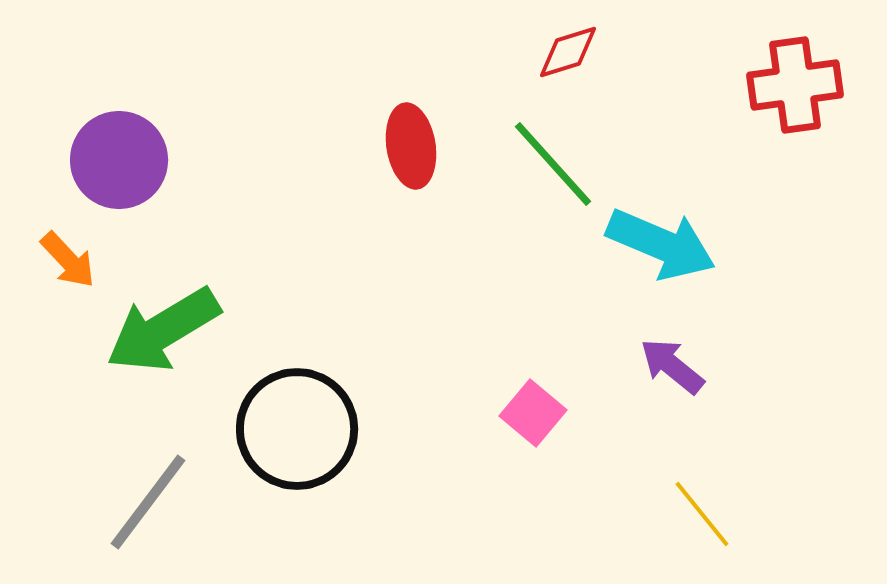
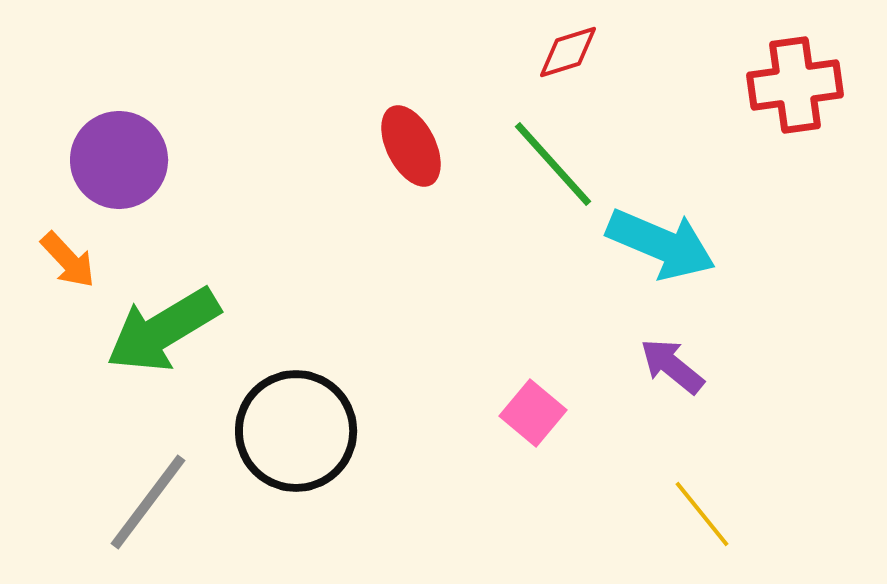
red ellipse: rotated 18 degrees counterclockwise
black circle: moved 1 px left, 2 px down
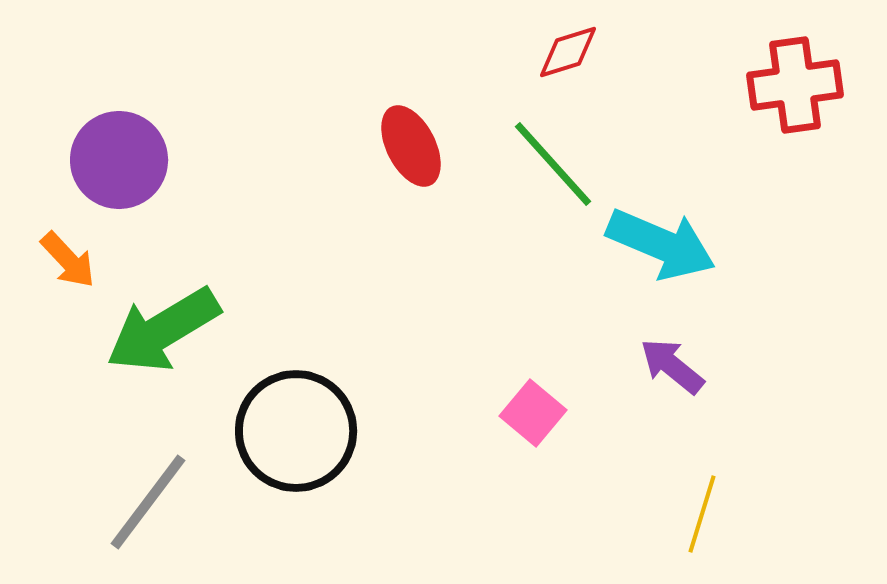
yellow line: rotated 56 degrees clockwise
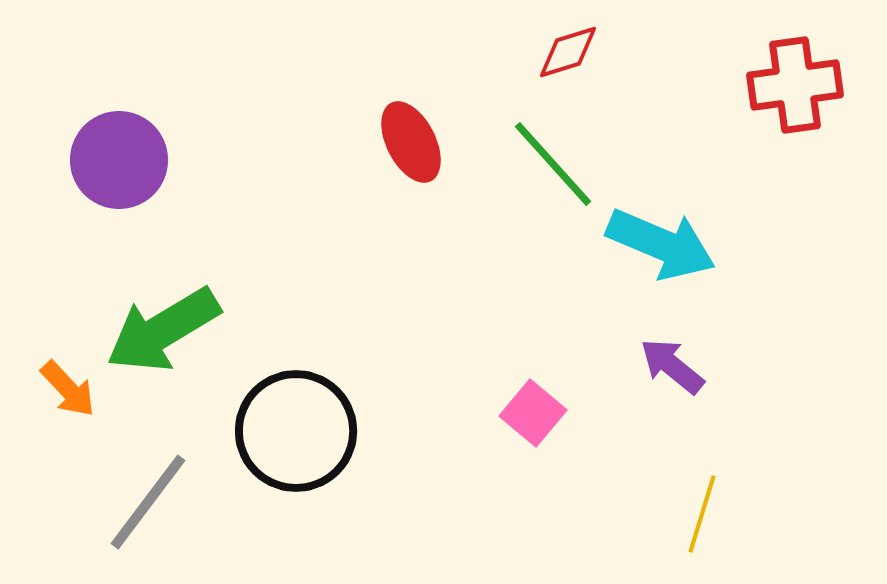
red ellipse: moved 4 px up
orange arrow: moved 129 px down
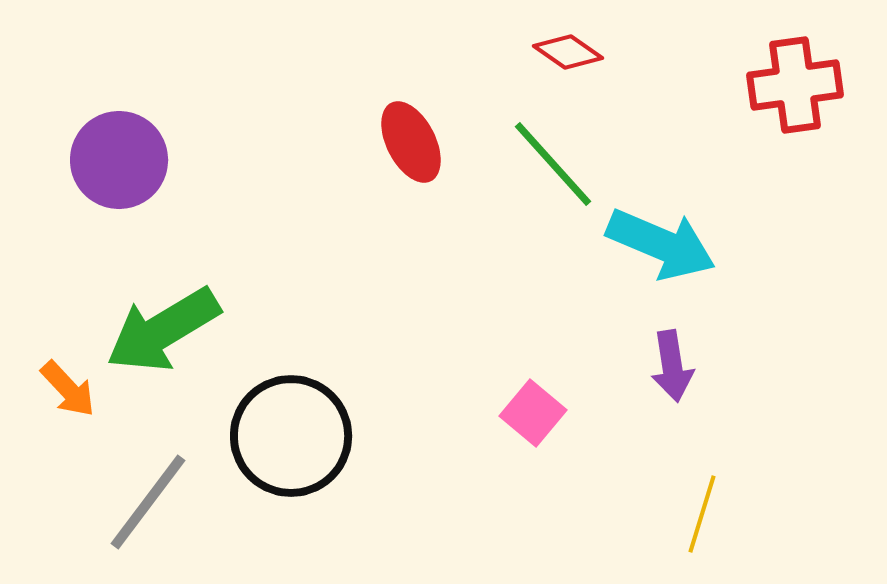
red diamond: rotated 52 degrees clockwise
purple arrow: rotated 138 degrees counterclockwise
black circle: moved 5 px left, 5 px down
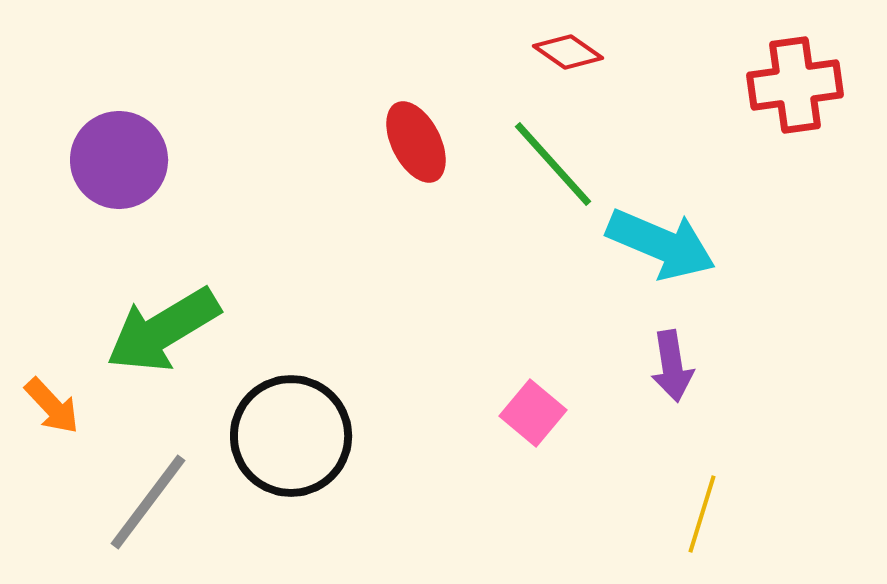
red ellipse: moved 5 px right
orange arrow: moved 16 px left, 17 px down
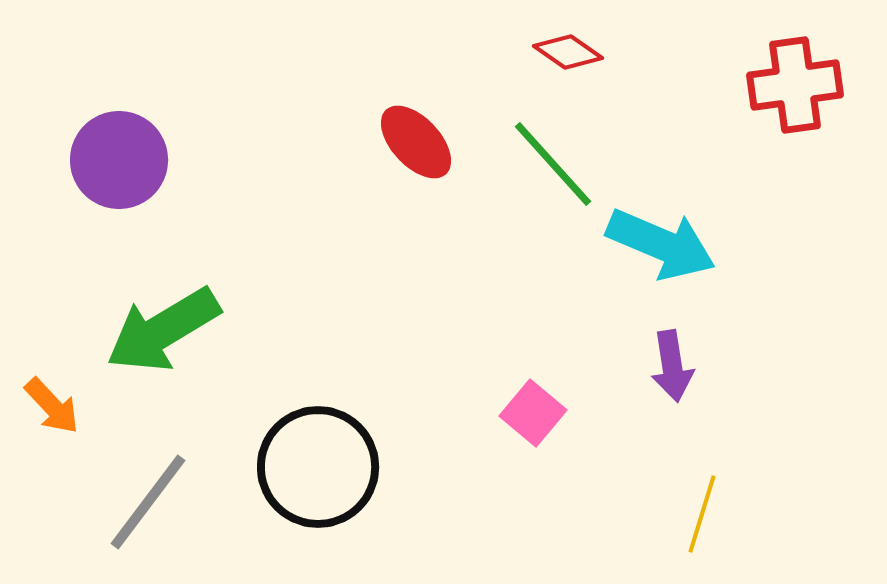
red ellipse: rotated 16 degrees counterclockwise
black circle: moved 27 px right, 31 px down
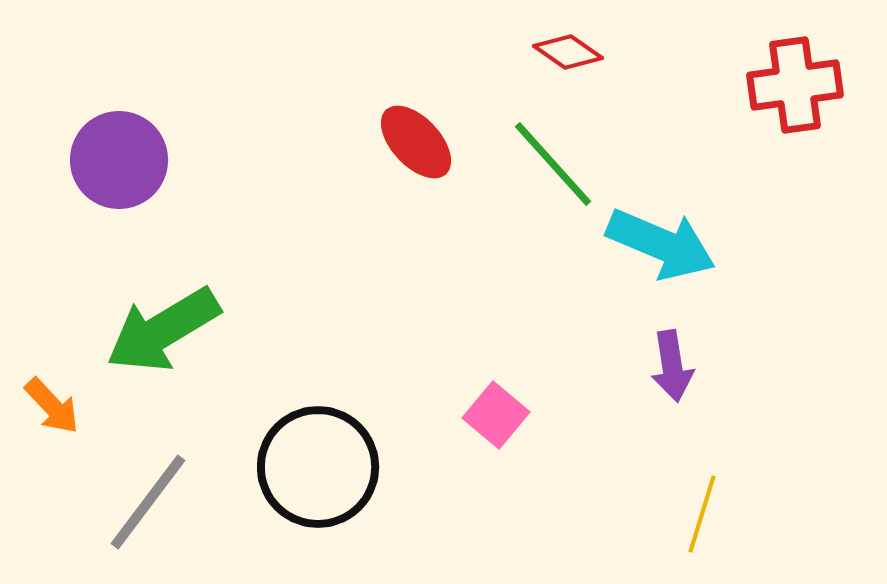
pink square: moved 37 px left, 2 px down
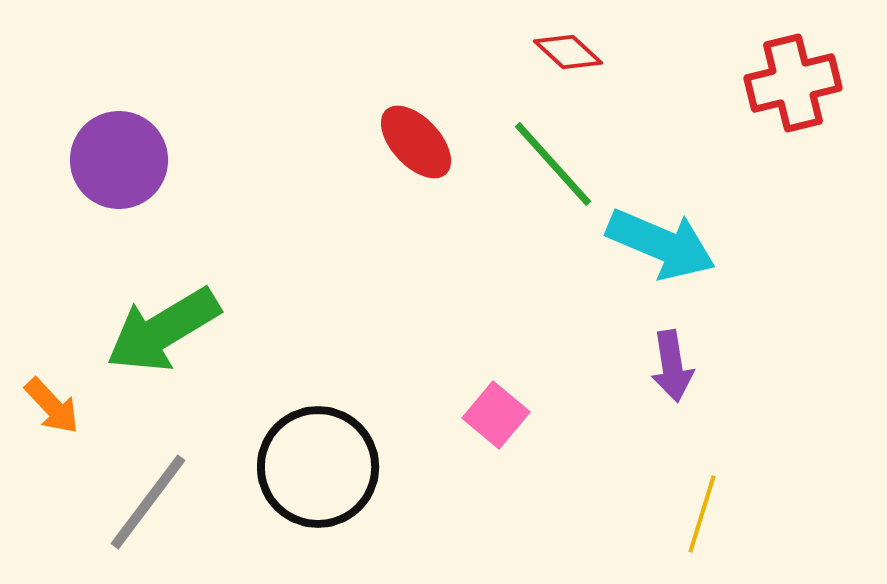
red diamond: rotated 8 degrees clockwise
red cross: moved 2 px left, 2 px up; rotated 6 degrees counterclockwise
